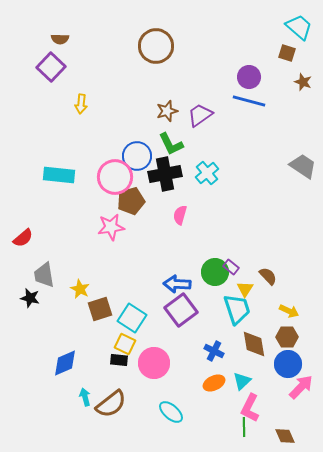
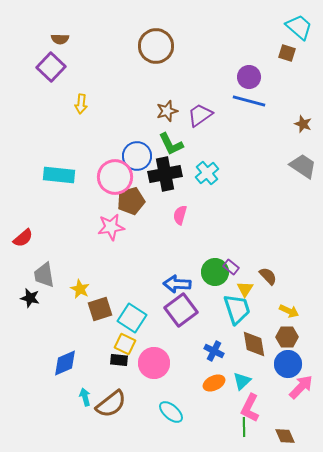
brown star at (303, 82): moved 42 px down
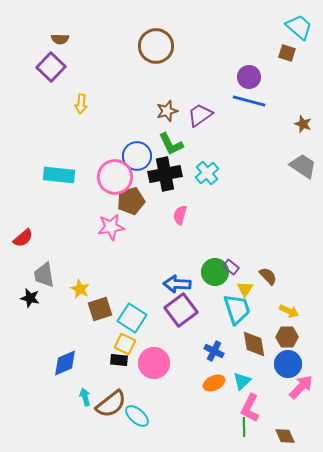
cyan ellipse at (171, 412): moved 34 px left, 4 px down
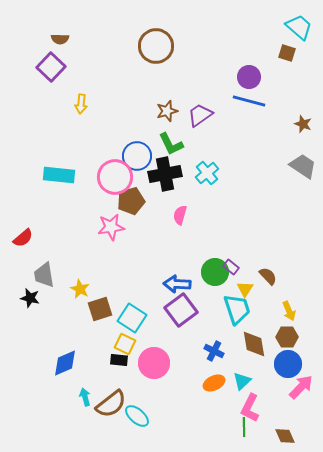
yellow arrow at (289, 311): rotated 42 degrees clockwise
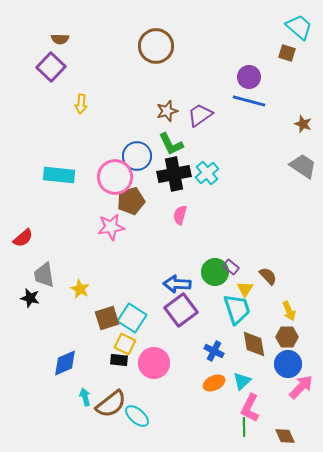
black cross at (165, 174): moved 9 px right
brown square at (100, 309): moved 7 px right, 9 px down
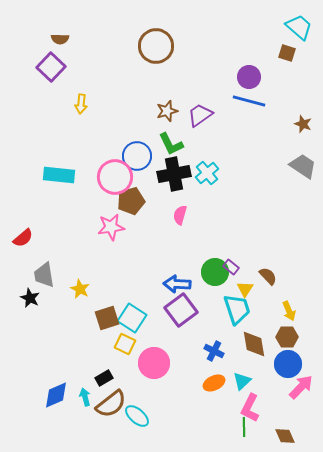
black star at (30, 298): rotated 12 degrees clockwise
black rectangle at (119, 360): moved 15 px left, 18 px down; rotated 36 degrees counterclockwise
blue diamond at (65, 363): moved 9 px left, 32 px down
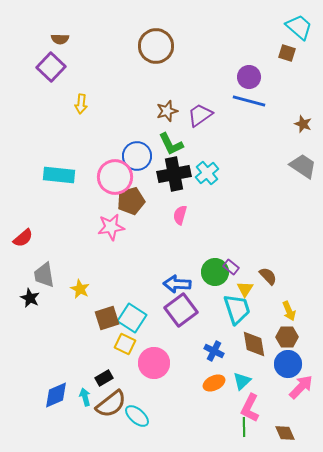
brown diamond at (285, 436): moved 3 px up
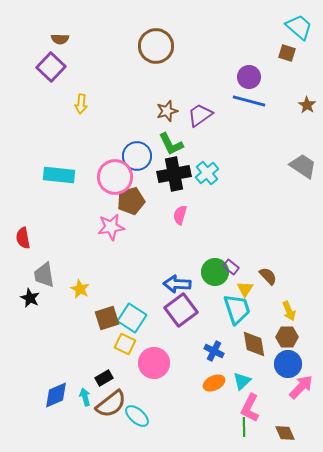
brown star at (303, 124): moved 4 px right, 19 px up; rotated 12 degrees clockwise
red semicircle at (23, 238): rotated 120 degrees clockwise
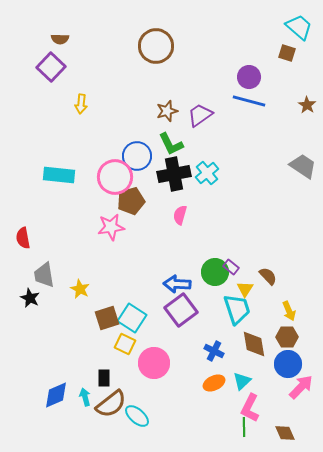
black rectangle at (104, 378): rotated 60 degrees counterclockwise
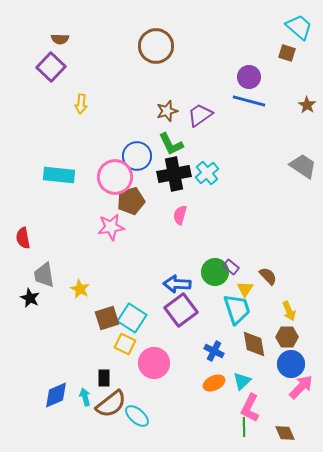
blue circle at (288, 364): moved 3 px right
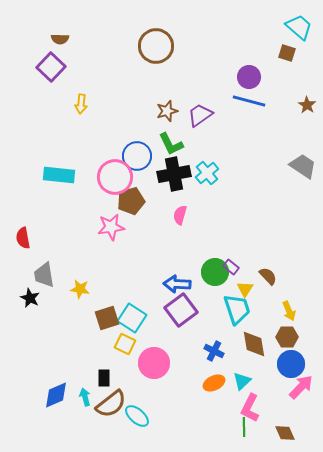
yellow star at (80, 289): rotated 18 degrees counterclockwise
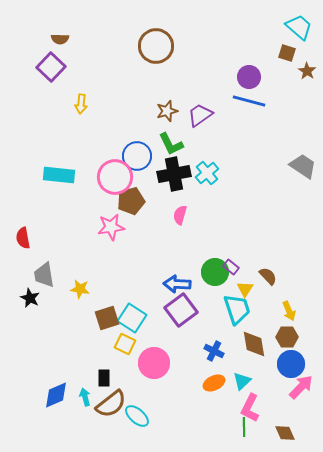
brown star at (307, 105): moved 34 px up
